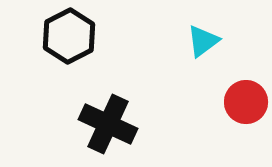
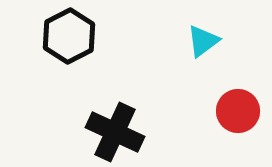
red circle: moved 8 px left, 9 px down
black cross: moved 7 px right, 8 px down
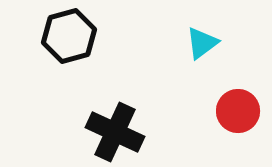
black hexagon: rotated 12 degrees clockwise
cyan triangle: moved 1 px left, 2 px down
